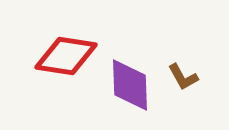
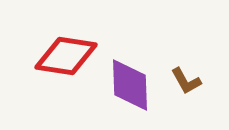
brown L-shape: moved 3 px right, 4 px down
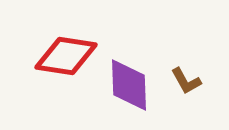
purple diamond: moved 1 px left
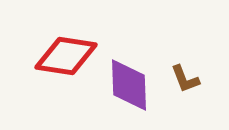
brown L-shape: moved 1 px left, 2 px up; rotated 8 degrees clockwise
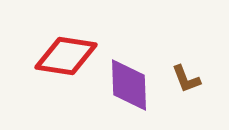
brown L-shape: moved 1 px right
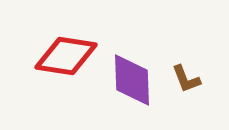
purple diamond: moved 3 px right, 5 px up
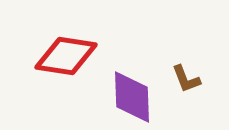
purple diamond: moved 17 px down
